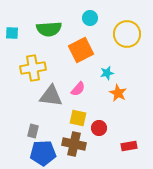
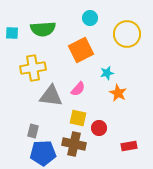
green semicircle: moved 6 px left
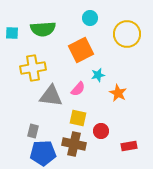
cyan star: moved 9 px left, 2 px down
red circle: moved 2 px right, 3 px down
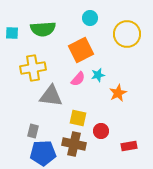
pink semicircle: moved 10 px up
orange star: rotated 18 degrees clockwise
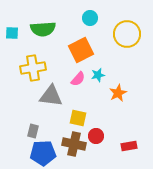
red circle: moved 5 px left, 5 px down
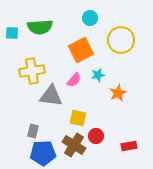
green semicircle: moved 3 px left, 2 px up
yellow circle: moved 6 px left, 6 px down
yellow cross: moved 1 px left, 3 px down
pink semicircle: moved 4 px left, 1 px down
brown cross: moved 1 px down; rotated 20 degrees clockwise
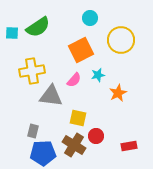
green semicircle: moved 2 px left; rotated 30 degrees counterclockwise
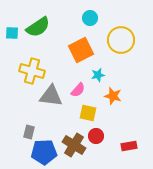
yellow cross: rotated 25 degrees clockwise
pink semicircle: moved 4 px right, 10 px down
orange star: moved 5 px left, 3 px down; rotated 30 degrees counterclockwise
yellow square: moved 10 px right, 5 px up
gray rectangle: moved 4 px left, 1 px down
blue pentagon: moved 1 px right, 1 px up
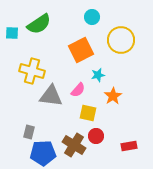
cyan circle: moved 2 px right, 1 px up
green semicircle: moved 1 px right, 3 px up
orange star: rotated 24 degrees clockwise
blue pentagon: moved 1 px left, 1 px down
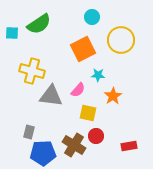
orange square: moved 2 px right, 1 px up
cyan star: rotated 16 degrees clockwise
